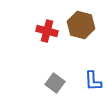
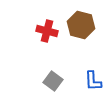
gray square: moved 2 px left, 2 px up
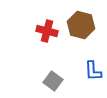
blue L-shape: moved 10 px up
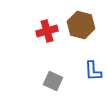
red cross: rotated 30 degrees counterclockwise
gray square: rotated 12 degrees counterclockwise
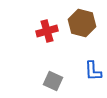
brown hexagon: moved 1 px right, 2 px up
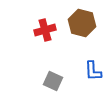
red cross: moved 2 px left, 1 px up
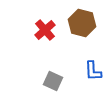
red cross: rotated 25 degrees counterclockwise
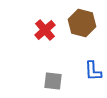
gray square: rotated 18 degrees counterclockwise
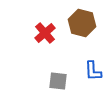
red cross: moved 3 px down
gray square: moved 5 px right
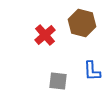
red cross: moved 2 px down
blue L-shape: moved 1 px left
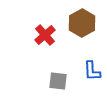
brown hexagon: rotated 16 degrees clockwise
